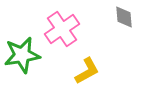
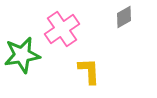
gray diamond: rotated 65 degrees clockwise
yellow L-shape: moved 2 px right; rotated 64 degrees counterclockwise
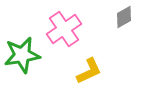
pink cross: moved 2 px right
yellow L-shape: rotated 68 degrees clockwise
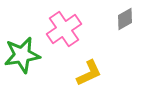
gray diamond: moved 1 px right, 2 px down
yellow L-shape: moved 2 px down
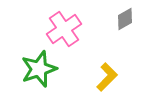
green star: moved 17 px right, 14 px down; rotated 9 degrees counterclockwise
yellow L-shape: moved 18 px right, 4 px down; rotated 20 degrees counterclockwise
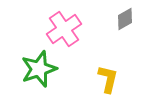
yellow L-shape: moved 1 px right, 2 px down; rotated 32 degrees counterclockwise
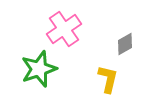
gray diamond: moved 25 px down
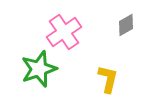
pink cross: moved 3 px down
gray diamond: moved 1 px right, 19 px up
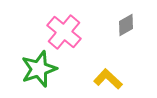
pink cross: rotated 16 degrees counterclockwise
yellow L-shape: rotated 60 degrees counterclockwise
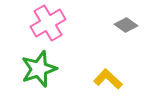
gray diamond: rotated 65 degrees clockwise
pink cross: moved 16 px left, 9 px up; rotated 20 degrees clockwise
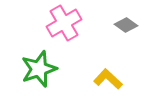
pink cross: moved 16 px right
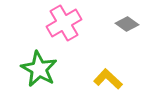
gray diamond: moved 1 px right, 1 px up
green star: rotated 24 degrees counterclockwise
